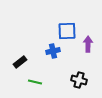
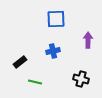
blue square: moved 11 px left, 12 px up
purple arrow: moved 4 px up
black cross: moved 2 px right, 1 px up
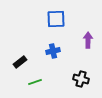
green line: rotated 32 degrees counterclockwise
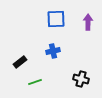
purple arrow: moved 18 px up
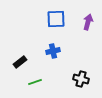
purple arrow: rotated 14 degrees clockwise
